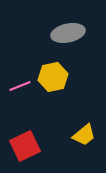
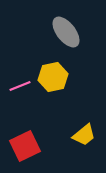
gray ellipse: moved 2 px left, 1 px up; rotated 64 degrees clockwise
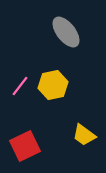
yellow hexagon: moved 8 px down
pink line: rotated 30 degrees counterclockwise
yellow trapezoid: rotated 75 degrees clockwise
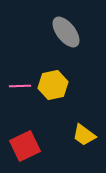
pink line: rotated 50 degrees clockwise
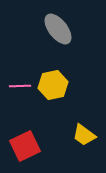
gray ellipse: moved 8 px left, 3 px up
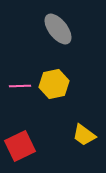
yellow hexagon: moved 1 px right, 1 px up
red square: moved 5 px left
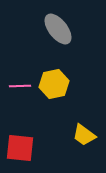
red square: moved 2 px down; rotated 32 degrees clockwise
